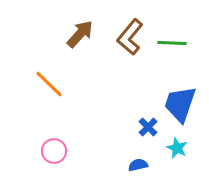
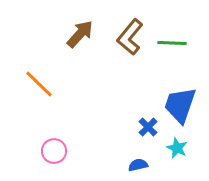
orange line: moved 10 px left
blue trapezoid: moved 1 px down
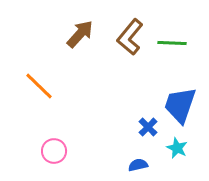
orange line: moved 2 px down
